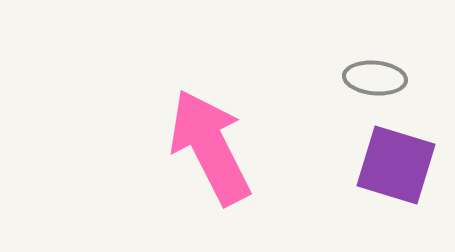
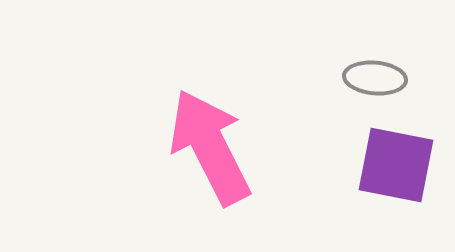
purple square: rotated 6 degrees counterclockwise
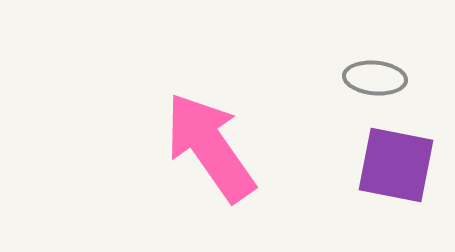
pink arrow: rotated 8 degrees counterclockwise
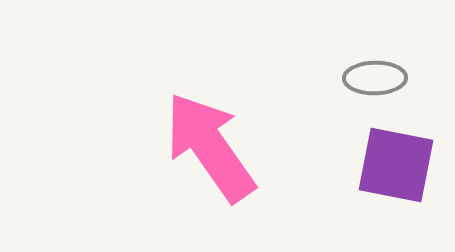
gray ellipse: rotated 6 degrees counterclockwise
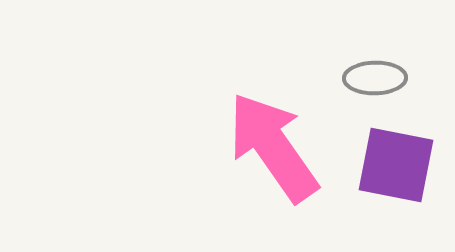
pink arrow: moved 63 px right
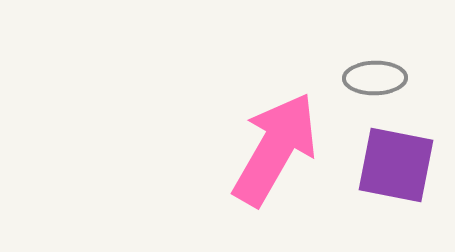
pink arrow: moved 2 px right, 2 px down; rotated 65 degrees clockwise
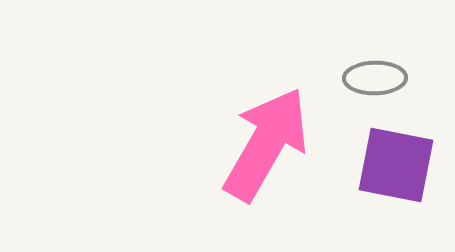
pink arrow: moved 9 px left, 5 px up
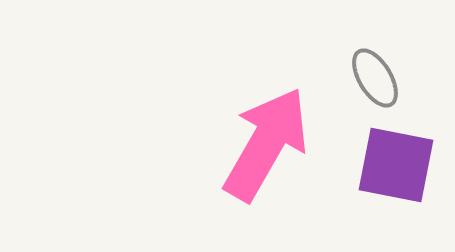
gray ellipse: rotated 60 degrees clockwise
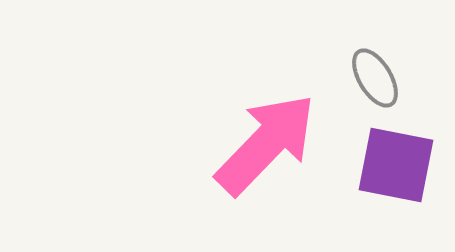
pink arrow: rotated 14 degrees clockwise
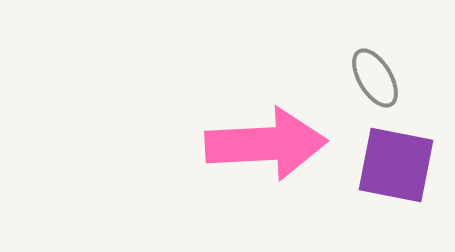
pink arrow: rotated 43 degrees clockwise
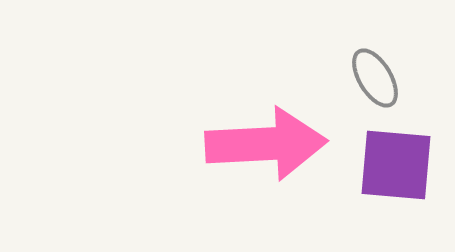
purple square: rotated 6 degrees counterclockwise
